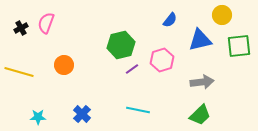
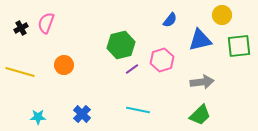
yellow line: moved 1 px right
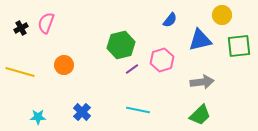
blue cross: moved 2 px up
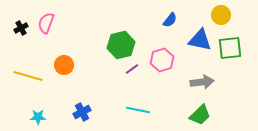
yellow circle: moved 1 px left
blue triangle: rotated 25 degrees clockwise
green square: moved 9 px left, 2 px down
yellow line: moved 8 px right, 4 px down
blue cross: rotated 18 degrees clockwise
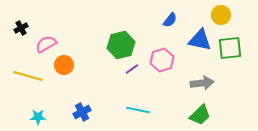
pink semicircle: moved 21 px down; rotated 40 degrees clockwise
gray arrow: moved 1 px down
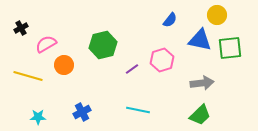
yellow circle: moved 4 px left
green hexagon: moved 18 px left
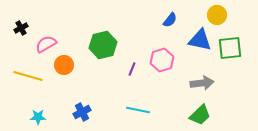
purple line: rotated 32 degrees counterclockwise
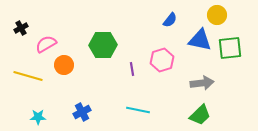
green hexagon: rotated 12 degrees clockwise
purple line: rotated 32 degrees counterclockwise
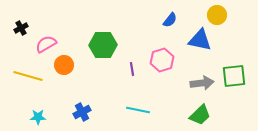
green square: moved 4 px right, 28 px down
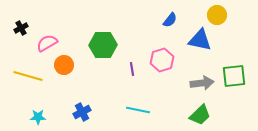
pink semicircle: moved 1 px right, 1 px up
